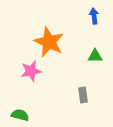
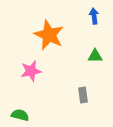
orange star: moved 7 px up
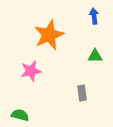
orange star: rotated 24 degrees clockwise
gray rectangle: moved 1 px left, 2 px up
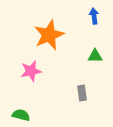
green semicircle: moved 1 px right
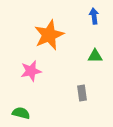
green semicircle: moved 2 px up
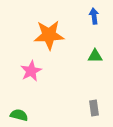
orange star: rotated 20 degrees clockwise
pink star: rotated 15 degrees counterclockwise
gray rectangle: moved 12 px right, 15 px down
green semicircle: moved 2 px left, 2 px down
